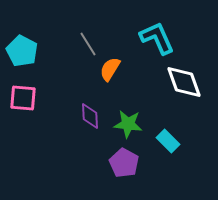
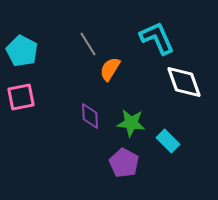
pink square: moved 2 px left, 1 px up; rotated 16 degrees counterclockwise
green star: moved 3 px right, 1 px up
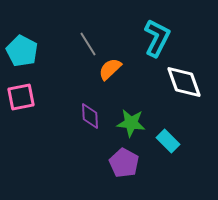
cyan L-shape: rotated 51 degrees clockwise
orange semicircle: rotated 15 degrees clockwise
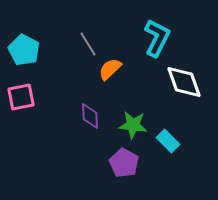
cyan pentagon: moved 2 px right, 1 px up
green star: moved 2 px right, 2 px down
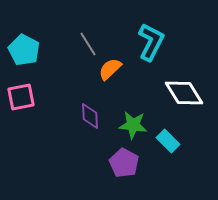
cyan L-shape: moved 6 px left, 4 px down
white diamond: moved 11 px down; rotated 12 degrees counterclockwise
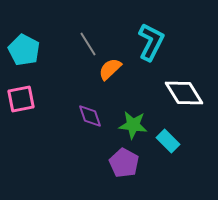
pink square: moved 2 px down
purple diamond: rotated 16 degrees counterclockwise
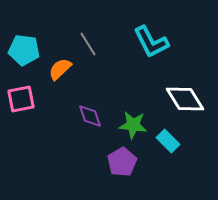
cyan L-shape: rotated 126 degrees clockwise
cyan pentagon: rotated 20 degrees counterclockwise
orange semicircle: moved 50 px left
white diamond: moved 1 px right, 6 px down
purple pentagon: moved 2 px left, 1 px up; rotated 12 degrees clockwise
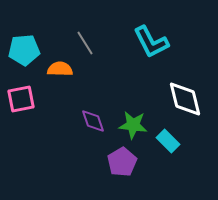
gray line: moved 3 px left, 1 px up
cyan pentagon: rotated 12 degrees counterclockwise
orange semicircle: rotated 45 degrees clockwise
white diamond: rotated 18 degrees clockwise
purple diamond: moved 3 px right, 5 px down
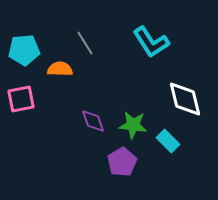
cyan L-shape: rotated 6 degrees counterclockwise
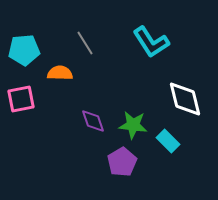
orange semicircle: moved 4 px down
